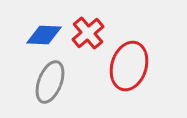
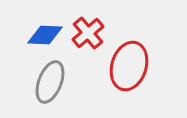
blue diamond: moved 1 px right
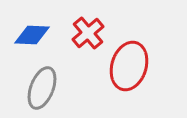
blue diamond: moved 13 px left
gray ellipse: moved 8 px left, 6 px down
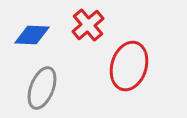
red cross: moved 8 px up
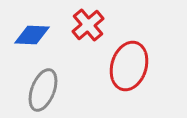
gray ellipse: moved 1 px right, 2 px down
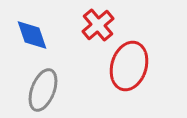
red cross: moved 10 px right
blue diamond: rotated 69 degrees clockwise
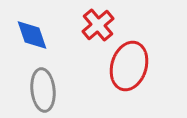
gray ellipse: rotated 27 degrees counterclockwise
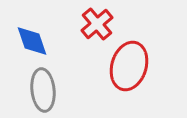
red cross: moved 1 px left, 1 px up
blue diamond: moved 6 px down
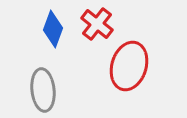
red cross: rotated 12 degrees counterclockwise
blue diamond: moved 21 px right, 12 px up; rotated 39 degrees clockwise
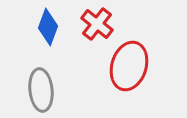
blue diamond: moved 5 px left, 2 px up
gray ellipse: moved 2 px left
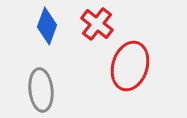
blue diamond: moved 1 px left, 1 px up
red ellipse: moved 1 px right
